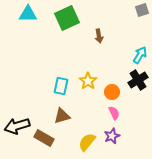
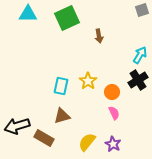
purple star: moved 1 px right, 8 px down; rotated 21 degrees counterclockwise
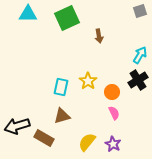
gray square: moved 2 px left, 1 px down
cyan rectangle: moved 1 px down
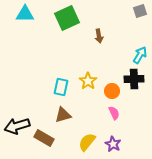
cyan triangle: moved 3 px left
black cross: moved 4 px left, 1 px up; rotated 30 degrees clockwise
orange circle: moved 1 px up
brown triangle: moved 1 px right, 1 px up
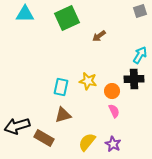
brown arrow: rotated 64 degrees clockwise
yellow star: rotated 24 degrees counterclockwise
pink semicircle: moved 2 px up
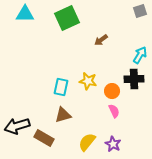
brown arrow: moved 2 px right, 4 px down
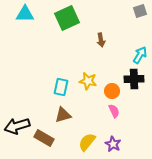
brown arrow: rotated 64 degrees counterclockwise
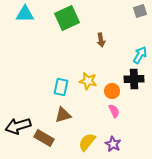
black arrow: moved 1 px right
